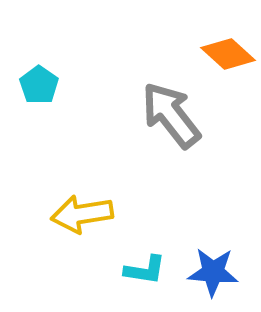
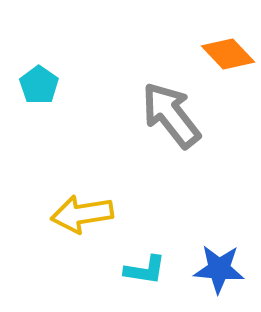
orange diamond: rotated 4 degrees clockwise
blue star: moved 6 px right, 3 px up
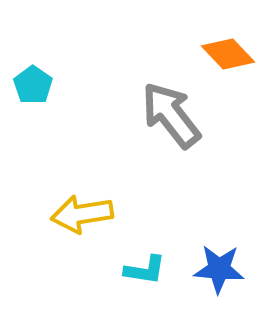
cyan pentagon: moved 6 px left
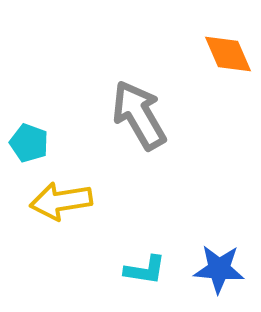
orange diamond: rotated 20 degrees clockwise
cyan pentagon: moved 4 px left, 58 px down; rotated 15 degrees counterclockwise
gray arrow: moved 32 px left; rotated 8 degrees clockwise
yellow arrow: moved 21 px left, 13 px up
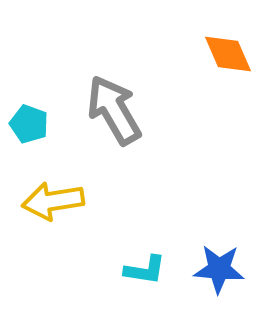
gray arrow: moved 25 px left, 5 px up
cyan pentagon: moved 19 px up
yellow arrow: moved 8 px left
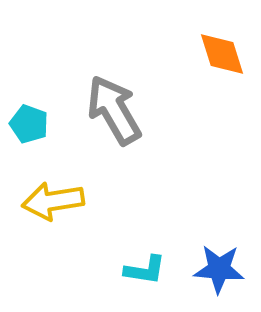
orange diamond: moved 6 px left; rotated 6 degrees clockwise
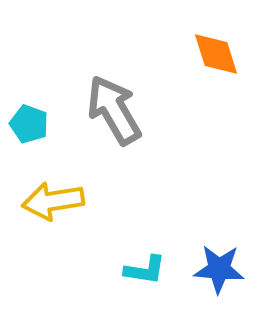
orange diamond: moved 6 px left
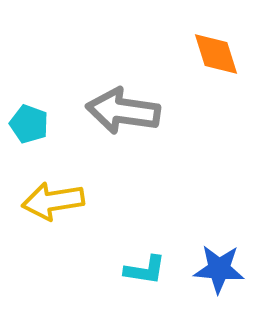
gray arrow: moved 9 px right, 1 px down; rotated 52 degrees counterclockwise
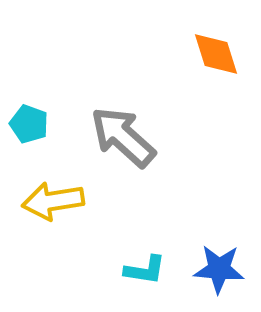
gray arrow: moved 26 px down; rotated 34 degrees clockwise
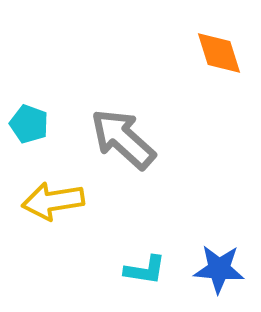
orange diamond: moved 3 px right, 1 px up
gray arrow: moved 2 px down
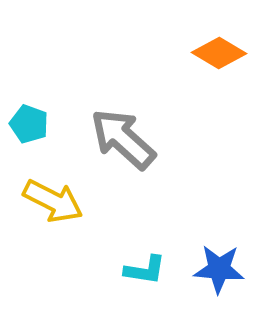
orange diamond: rotated 42 degrees counterclockwise
yellow arrow: rotated 144 degrees counterclockwise
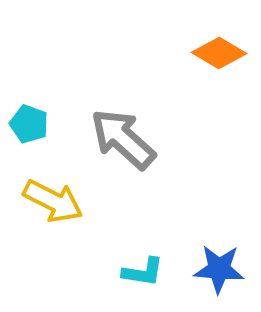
cyan L-shape: moved 2 px left, 2 px down
